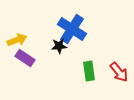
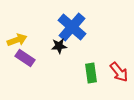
blue cross: moved 2 px up; rotated 8 degrees clockwise
green rectangle: moved 2 px right, 2 px down
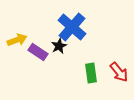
black star: rotated 21 degrees counterclockwise
purple rectangle: moved 13 px right, 6 px up
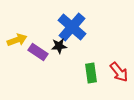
black star: rotated 21 degrees clockwise
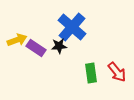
purple rectangle: moved 2 px left, 4 px up
red arrow: moved 2 px left
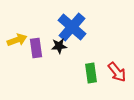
purple rectangle: rotated 48 degrees clockwise
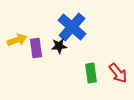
red arrow: moved 1 px right, 1 px down
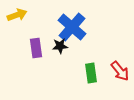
yellow arrow: moved 25 px up
black star: moved 1 px right
red arrow: moved 2 px right, 2 px up
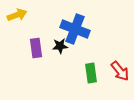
blue cross: moved 3 px right, 2 px down; rotated 20 degrees counterclockwise
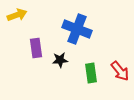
blue cross: moved 2 px right
black star: moved 14 px down
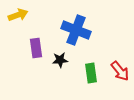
yellow arrow: moved 1 px right
blue cross: moved 1 px left, 1 px down
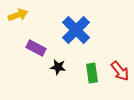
blue cross: rotated 24 degrees clockwise
purple rectangle: rotated 54 degrees counterclockwise
black star: moved 2 px left, 7 px down; rotated 14 degrees clockwise
green rectangle: moved 1 px right
